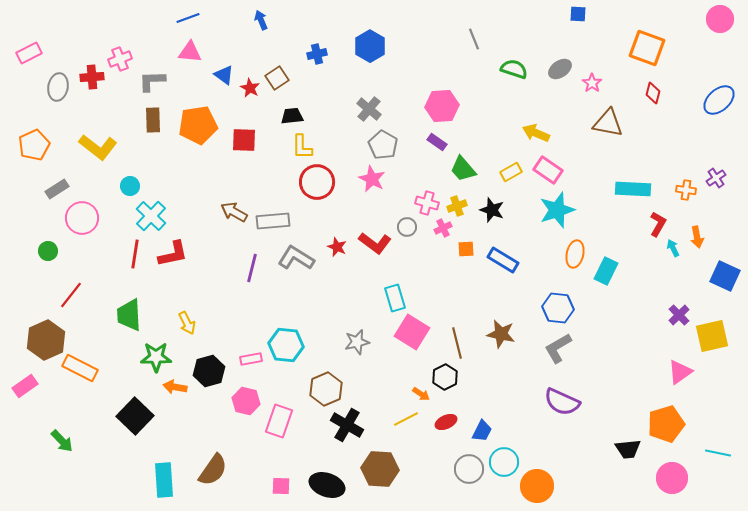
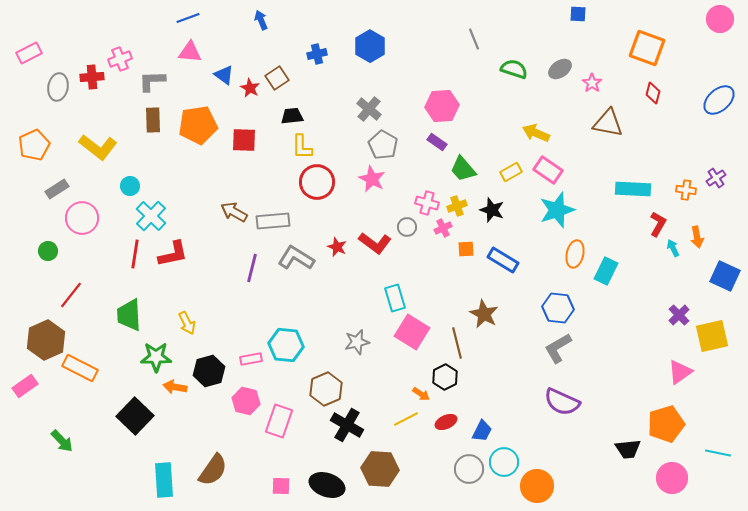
brown star at (501, 334): moved 17 px left, 20 px up; rotated 16 degrees clockwise
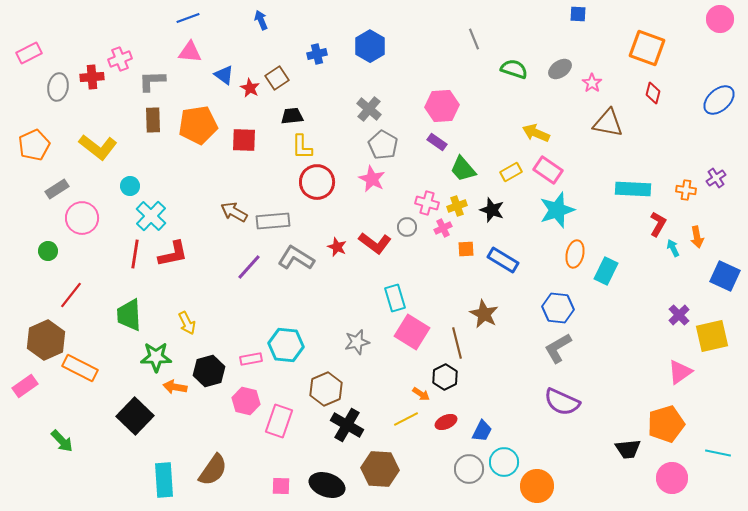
purple line at (252, 268): moved 3 px left, 1 px up; rotated 28 degrees clockwise
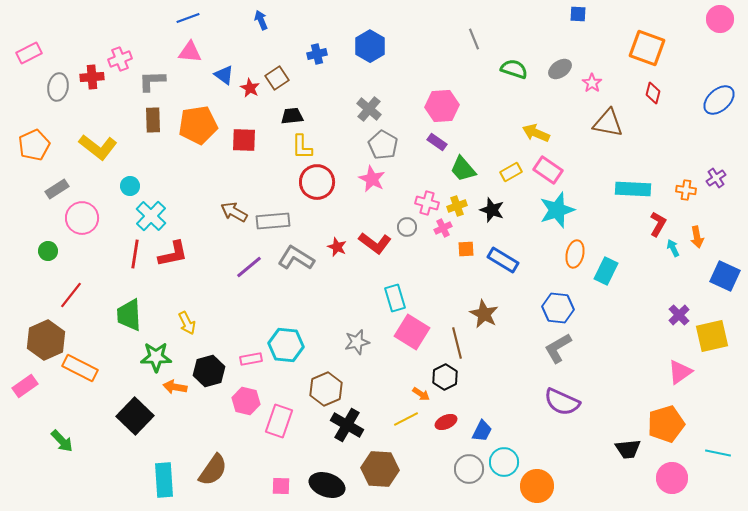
purple line at (249, 267): rotated 8 degrees clockwise
